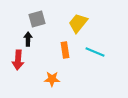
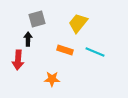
orange rectangle: rotated 63 degrees counterclockwise
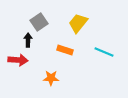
gray square: moved 2 px right, 3 px down; rotated 18 degrees counterclockwise
black arrow: moved 1 px down
cyan line: moved 9 px right
red arrow: rotated 90 degrees counterclockwise
orange star: moved 1 px left, 1 px up
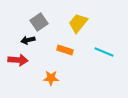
black arrow: rotated 104 degrees counterclockwise
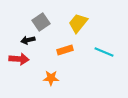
gray square: moved 2 px right
orange rectangle: rotated 35 degrees counterclockwise
red arrow: moved 1 px right, 1 px up
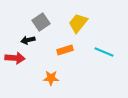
red arrow: moved 4 px left, 1 px up
